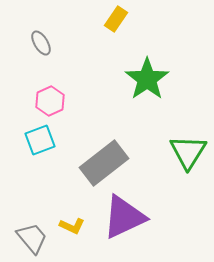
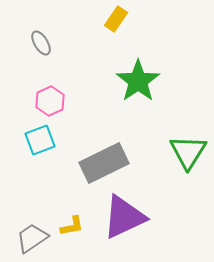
green star: moved 9 px left, 2 px down
gray rectangle: rotated 12 degrees clockwise
yellow L-shape: rotated 35 degrees counterclockwise
gray trapezoid: rotated 84 degrees counterclockwise
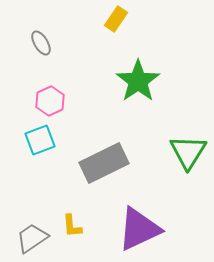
purple triangle: moved 15 px right, 12 px down
yellow L-shape: rotated 95 degrees clockwise
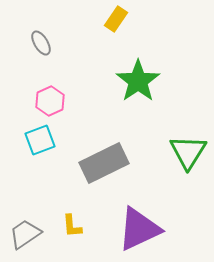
gray trapezoid: moved 7 px left, 4 px up
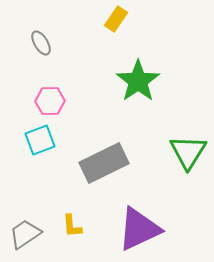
pink hexagon: rotated 24 degrees clockwise
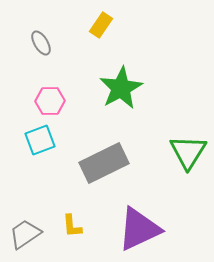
yellow rectangle: moved 15 px left, 6 px down
green star: moved 17 px left, 7 px down; rotated 6 degrees clockwise
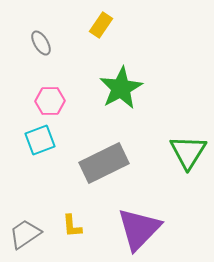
purple triangle: rotated 21 degrees counterclockwise
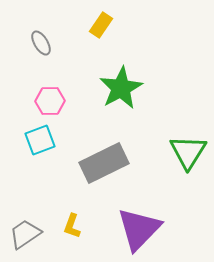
yellow L-shape: rotated 25 degrees clockwise
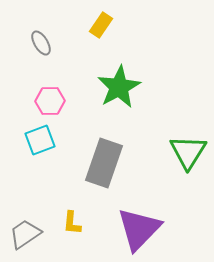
green star: moved 2 px left, 1 px up
gray rectangle: rotated 45 degrees counterclockwise
yellow L-shape: moved 3 px up; rotated 15 degrees counterclockwise
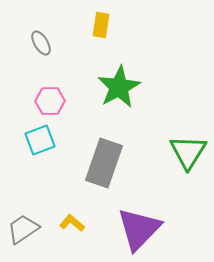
yellow rectangle: rotated 25 degrees counterclockwise
yellow L-shape: rotated 125 degrees clockwise
gray trapezoid: moved 2 px left, 5 px up
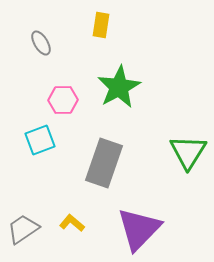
pink hexagon: moved 13 px right, 1 px up
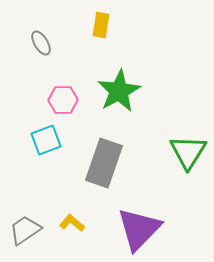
green star: moved 4 px down
cyan square: moved 6 px right
gray trapezoid: moved 2 px right, 1 px down
